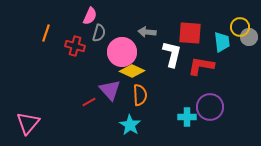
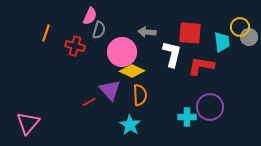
gray semicircle: moved 3 px up
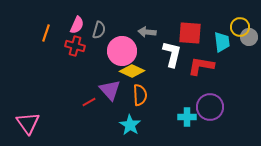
pink semicircle: moved 13 px left, 9 px down
pink circle: moved 1 px up
pink triangle: rotated 15 degrees counterclockwise
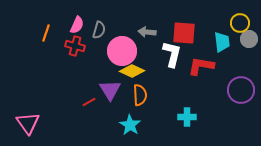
yellow circle: moved 4 px up
red square: moved 6 px left
gray circle: moved 2 px down
purple triangle: rotated 10 degrees clockwise
purple circle: moved 31 px right, 17 px up
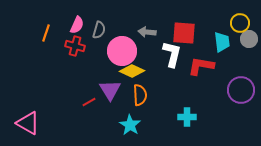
pink triangle: rotated 25 degrees counterclockwise
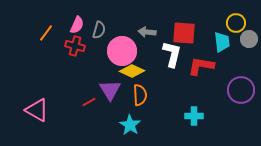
yellow circle: moved 4 px left
orange line: rotated 18 degrees clockwise
cyan cross: moved 7 px right, 1 px up
pink triangle: moved 9 px right, 13 px up
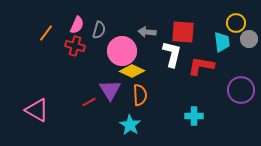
red square: moved 1 px left, 1 px up
